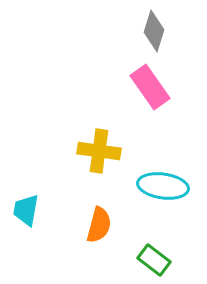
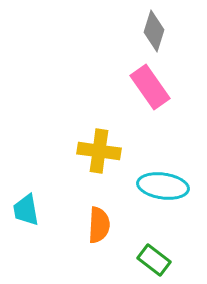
cyan trapezoid: rotated 20 degrees counterclockwise
orange semicircle: rotated 12 degrees counterclockwise
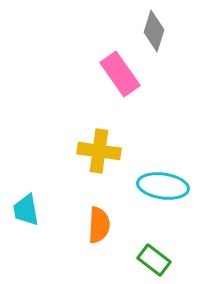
pink rectangle: moved 30 px left, 13 px up
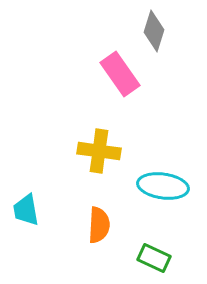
green rectangle: moved 2 px up; rotated 12 degrees counterclockwise
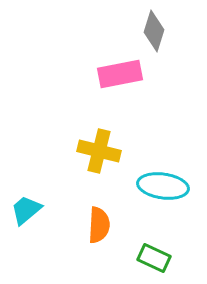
pink rectangle: rotated 66 degrees counterclockwise
yellow cross: rotated 6 degrees clockwise
cyan trapezoid: rotated 60 degrees clockwise
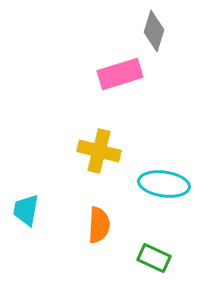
pink rectangle: rotated 6 degrees counterclockwise
cyan ellipse: moved 1 px right, 2 px up
cyan trapezoid: rotated 40 degrees counterclockwise
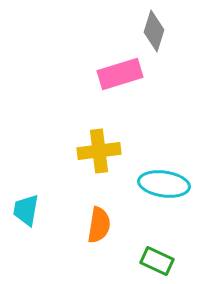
yellow cross: rotated 21 degrees counterclockwise
orange semicircle: rotated 6 degrees clockwise
green rectangle: moved 3 px right, 3 px down
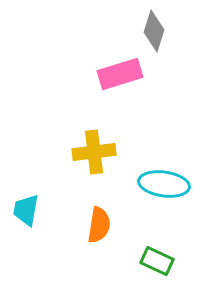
yellow cross: moved 5 px left, 1 px down
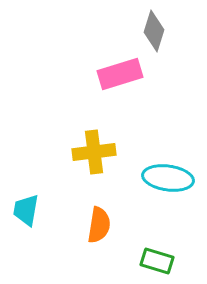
cyan ellipse: moved 4 px right, 6 px up
green rectangle: rotated 8 degrees counterclockwise
